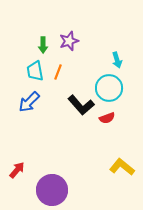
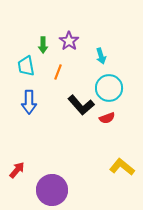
purple star: rotated 18 degrees counterclockwise
cyan arrow: moved 16 px left, 4 px up
cyan trapezoid: moved 9 px left, 5 px up
blue arrow: rotated 45 degrees counterclockwise
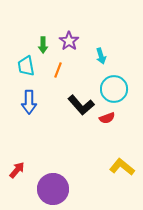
orange line: moved 2 px up
cyan circle: moved 5 px right, 1 px down
purple circle: moved 1 px right, 1 px up
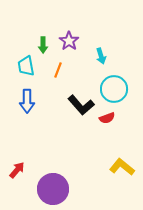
blue arrow: moved 2 px left, 1 px up
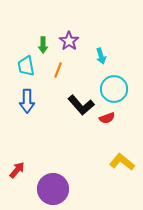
yellow L-shape: moved 5 px up
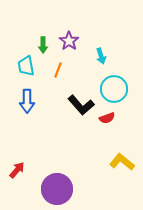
purple circle: moved 4 px right
